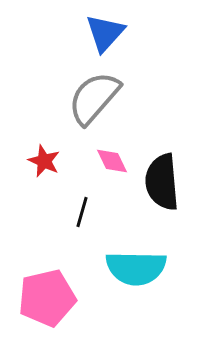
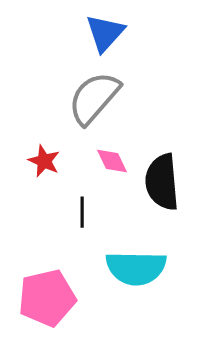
black line: rotated 16 degrees counterclockwise
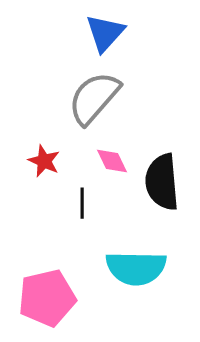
black line: moved 9 px up
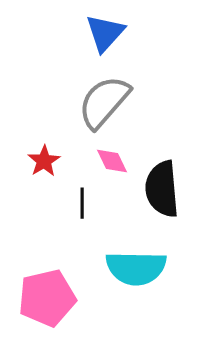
gray semicircle: moved 10 px right, 4 px down
red star: rotated 16 degrees clockwise
black semicircle: moved 7 px down
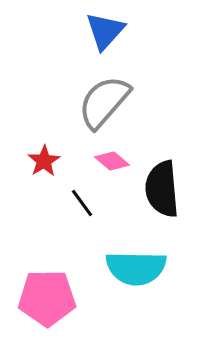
blue triangle: moved 2 px up
pink diamond: rotated 24 degrees counterclockwise
black line: rotated 36 degrees counterclockwise
pink pentagon: rotated 12 degrees clockwise
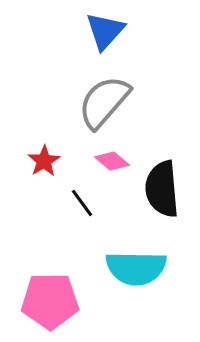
pink pentagon: moved 3 px right, 3 px down
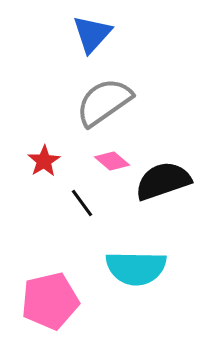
blue triangle: moved 13 px left, 3 px down
gray semicircle: rotated 14 degrees clockwise
black semicircle: moved 1 px right, 8 px up; rotated 76 degrees clockwise
pink pentagon: rotated 12 degrees counterclockwise
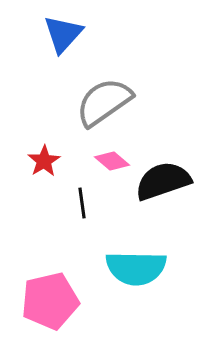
blue triangle: moved 29 px left
black line: rotated 28 degrees clockwise
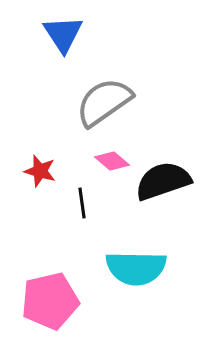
blue triangle: rotated 15 degrees counterclockwise
red star: moved 4 px left, 10 px down; rotated 24 degrees counterclockwise
